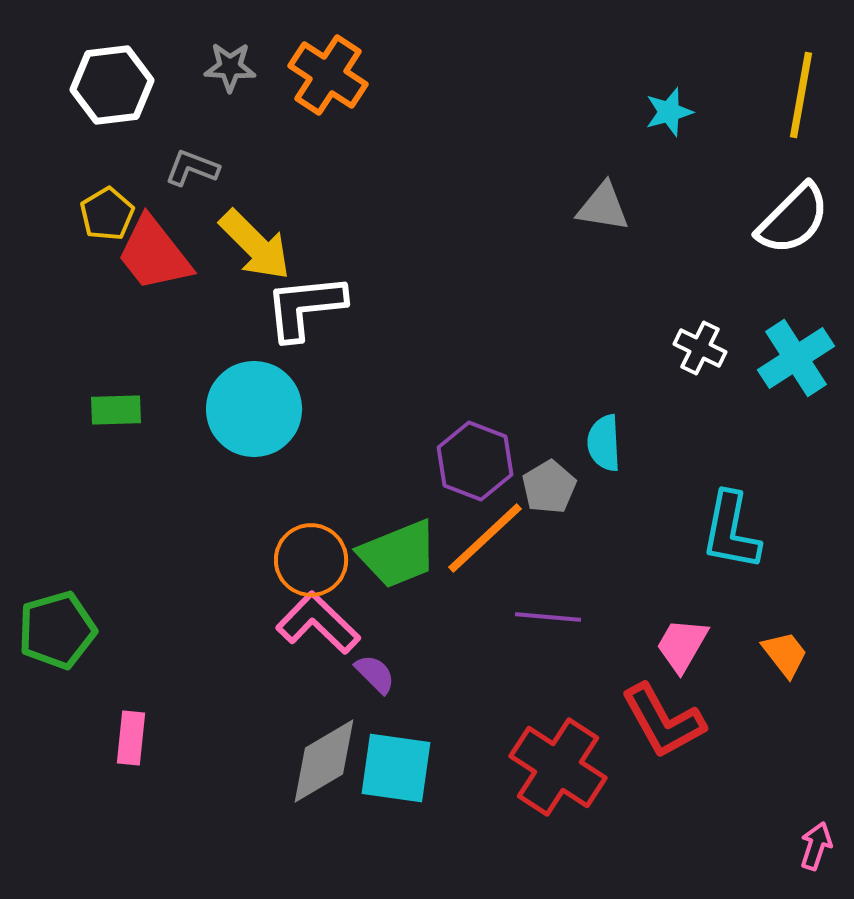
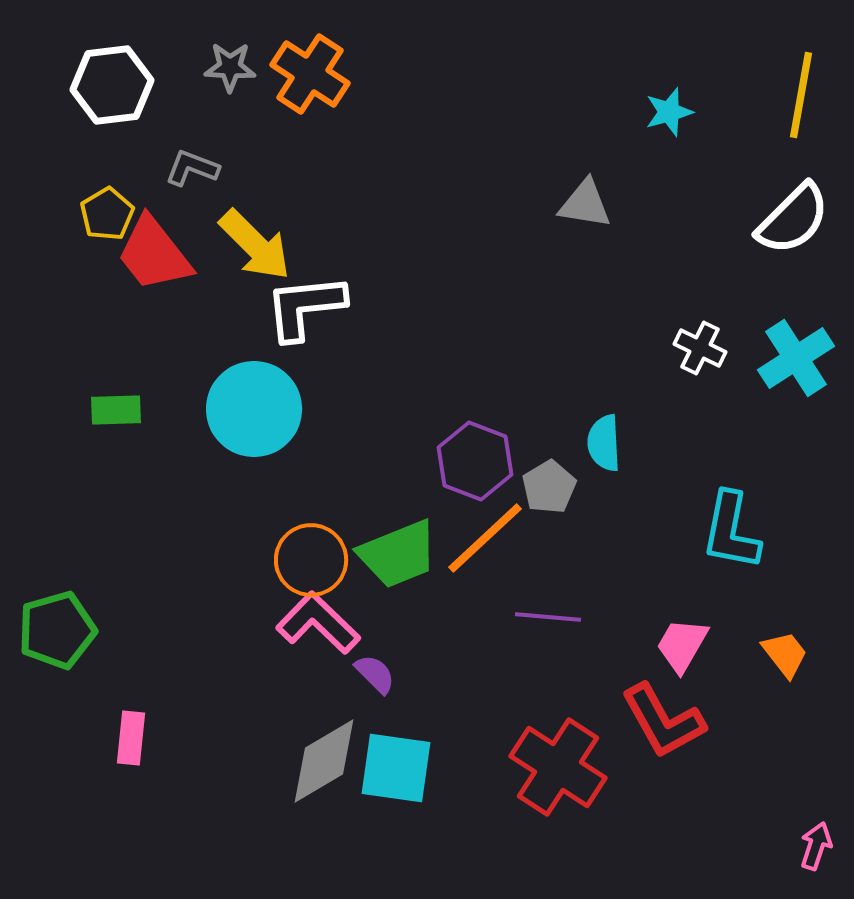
orange cross: moved 18 px left, 1 px up
gray triangle: moved 18 px left, 3 px up
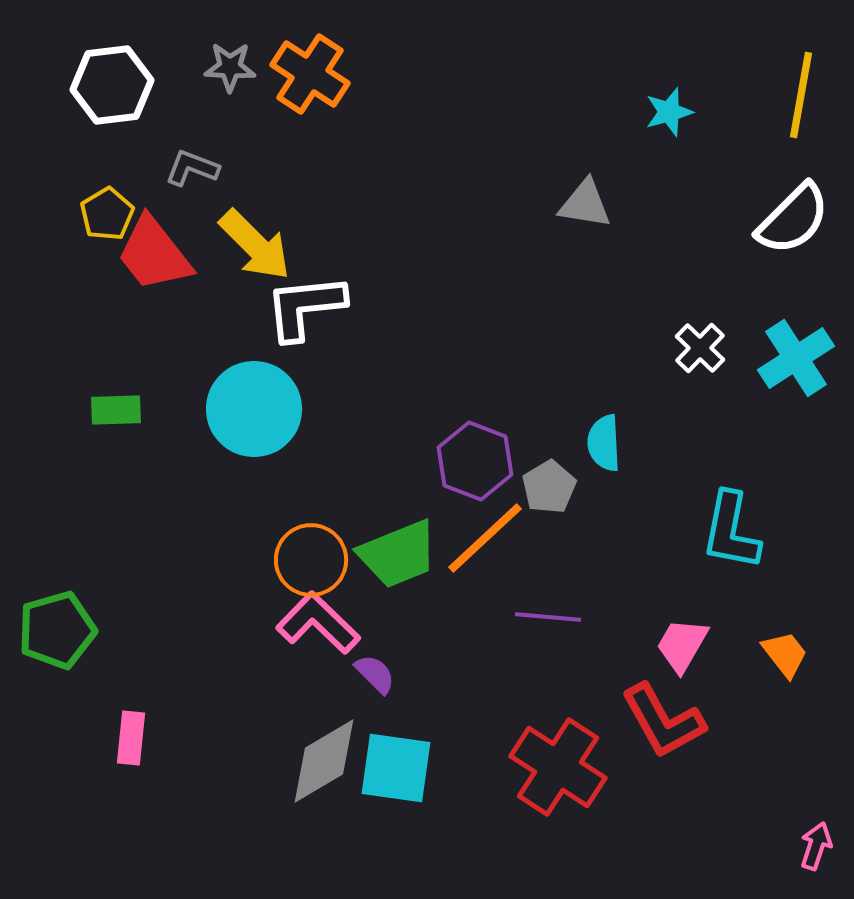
white cross: rotated 18 degrees clockwise
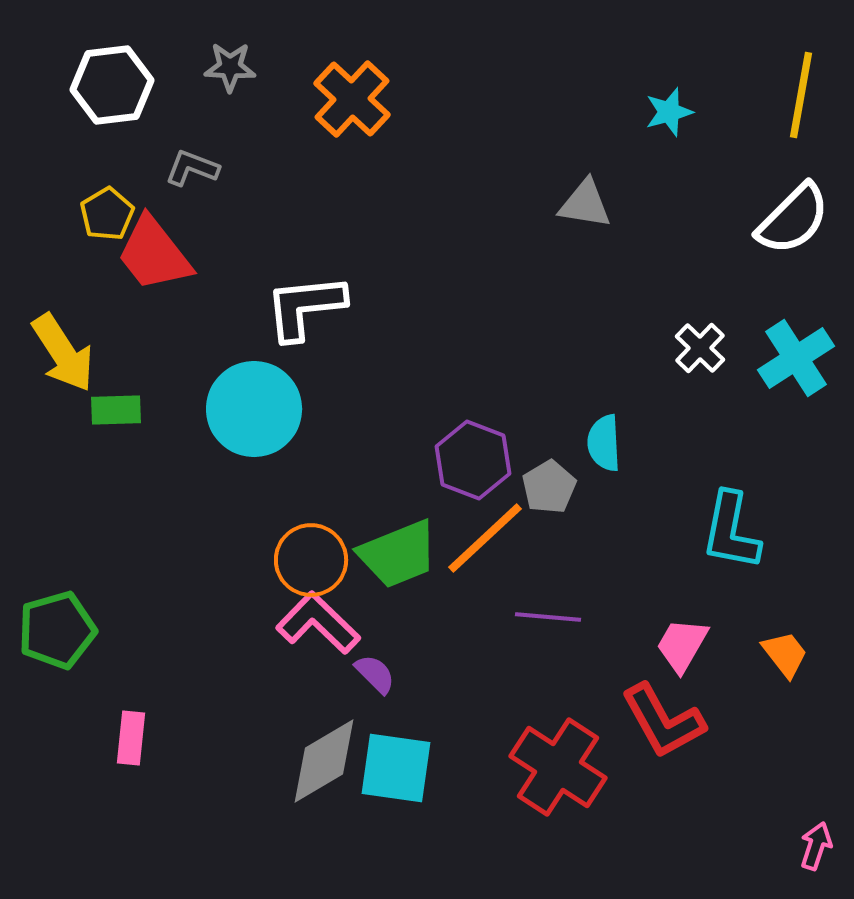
orange cross: moved 42 px right, 25 px down; rotated 10 degrees clockwise
yellow arrow: moved 192 px left, 108 px down; rotated 12 degrees clockwise
purple hexagon: moved 2 px left, 1 px up
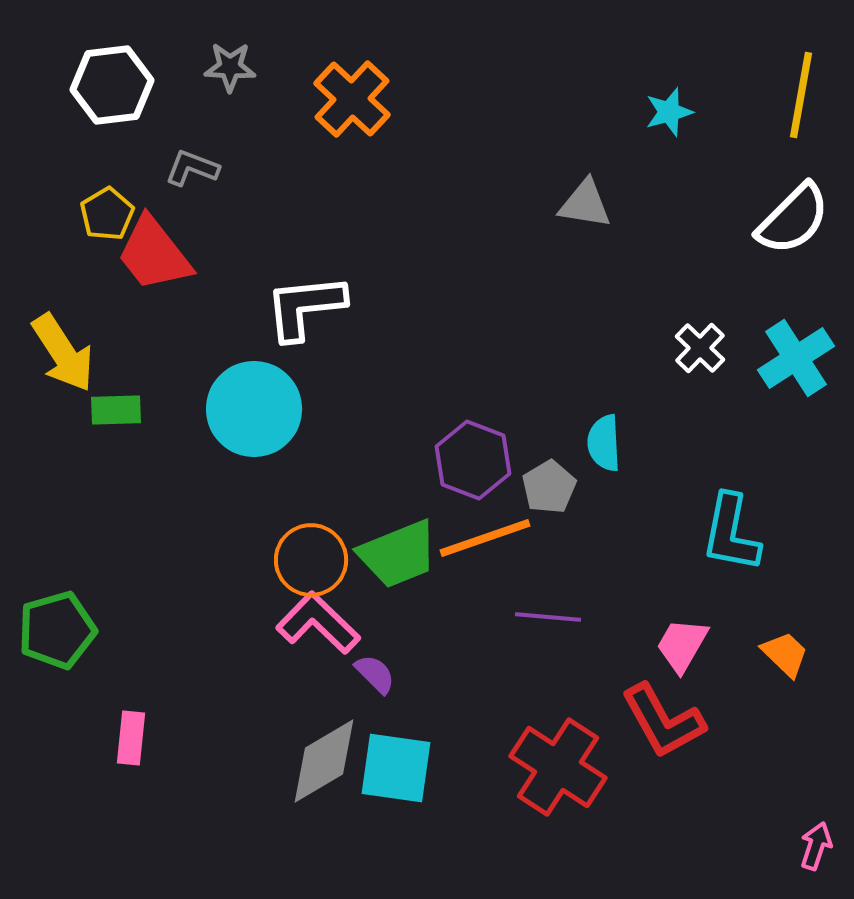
cyan L-shape: moved 2 px down
orange line: rotated 24 degrees clockwise
orange trapezoid: rotated 8 degrees counterclockwise
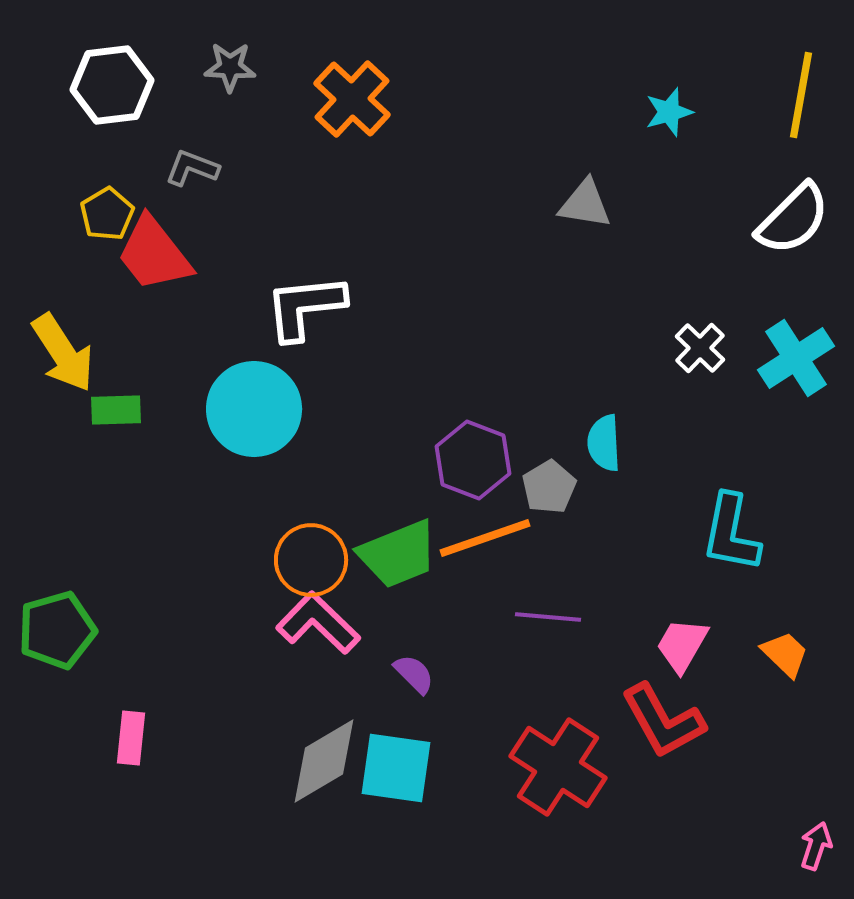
purple semicircle: moved 39 px right
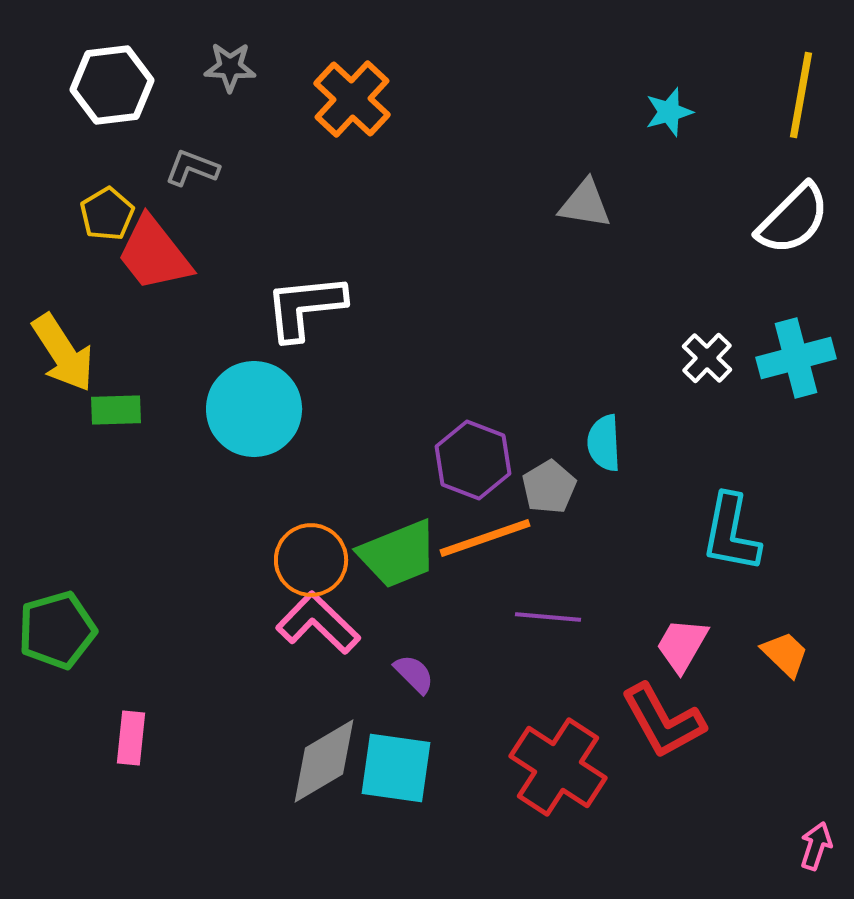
white cross: moved 7 px right, 10 px down
cyan cross: rotated 18 degrees clockwise
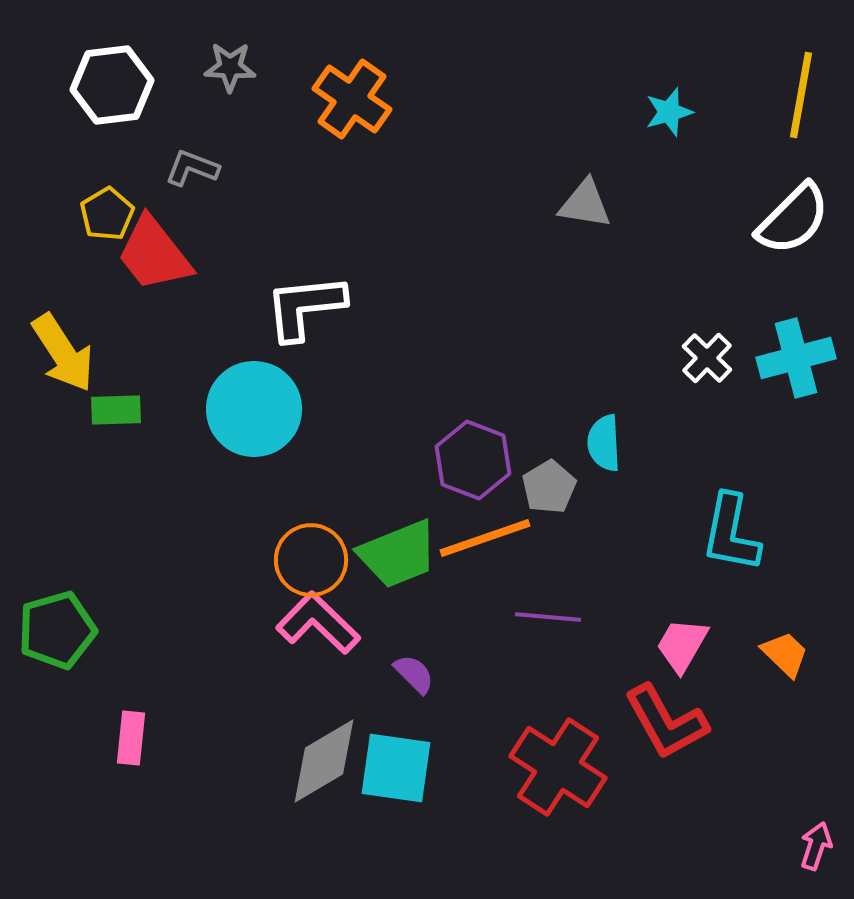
orange cross: rotated 8 degrees counterclockwise
red L-shape: moved 3 px right, 1 px down
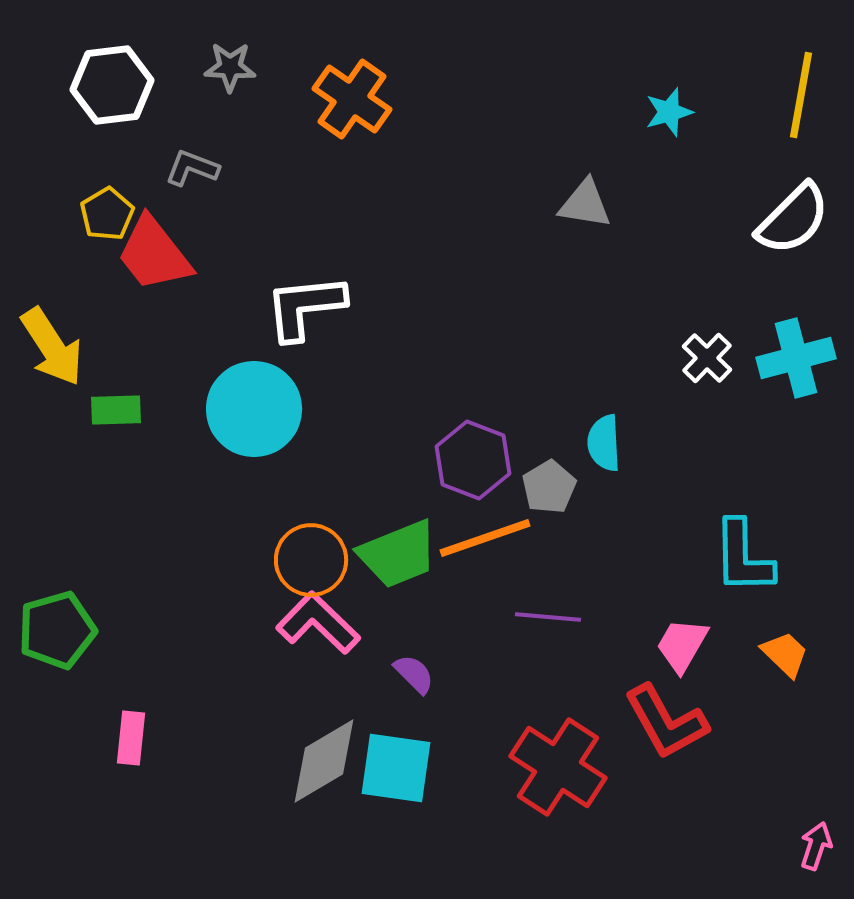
yellow arrow: moved 11 px left, 6 px up
cyan L-shape: moved 12 px right, 24 px down; rotated 12 degrees counterclockwise
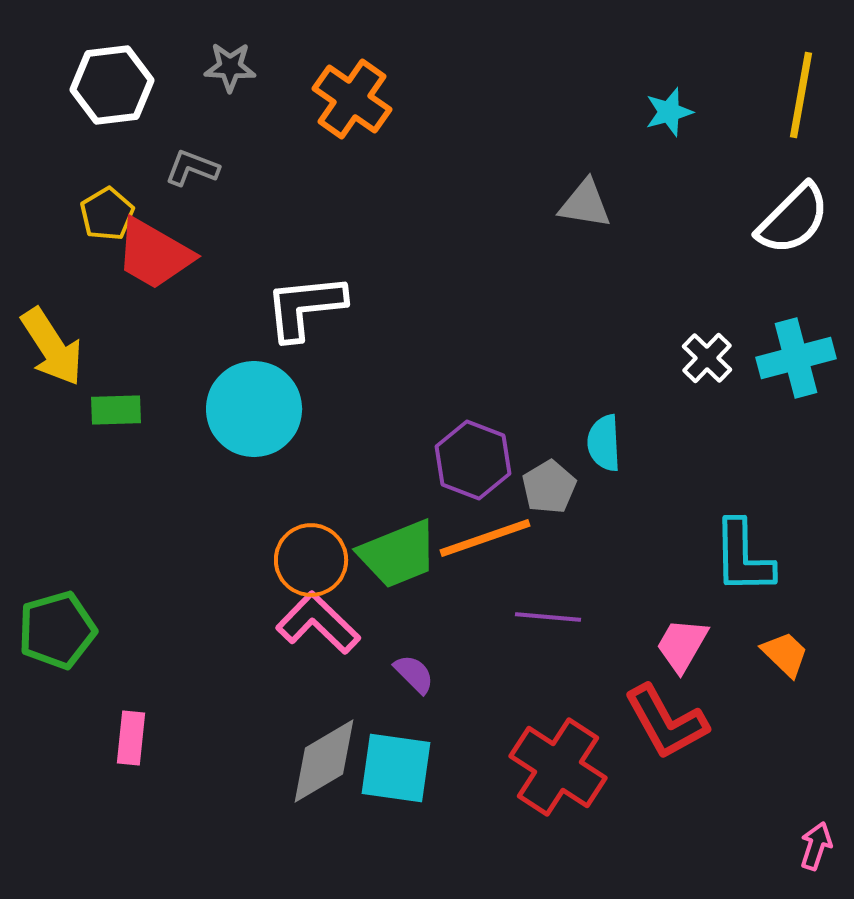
red trapezoid: rotated 22 degrees counterclockwise
